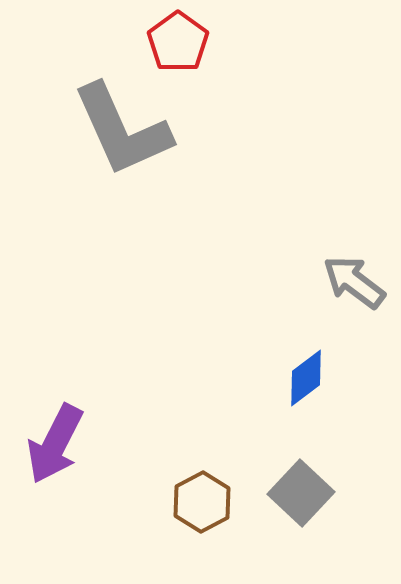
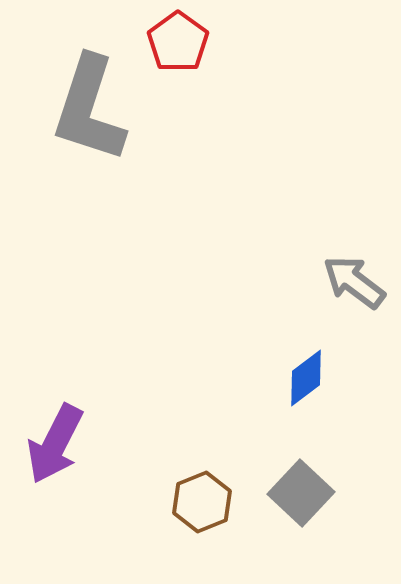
gray L-shape: moved 33 px left, 21 px up; rotated 42 degrees clockwise
brown hexagon: rotated 6 degrees clockwise
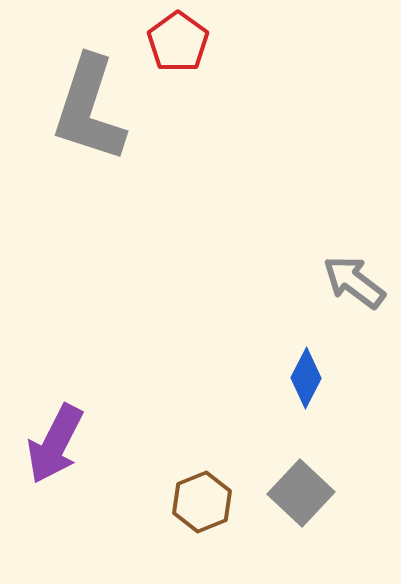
blue diamond: rotated 26 degrees counterclockwise
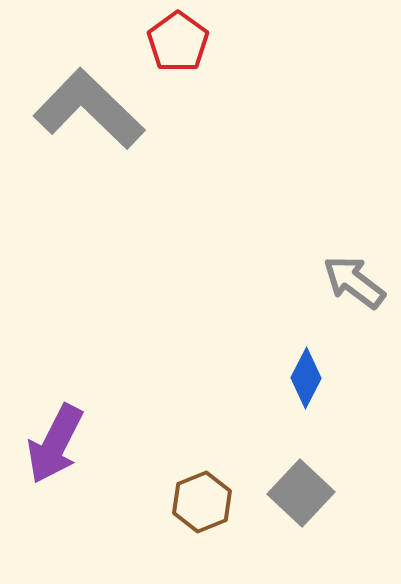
gray L-shape: rotated 116 degrees clockwise
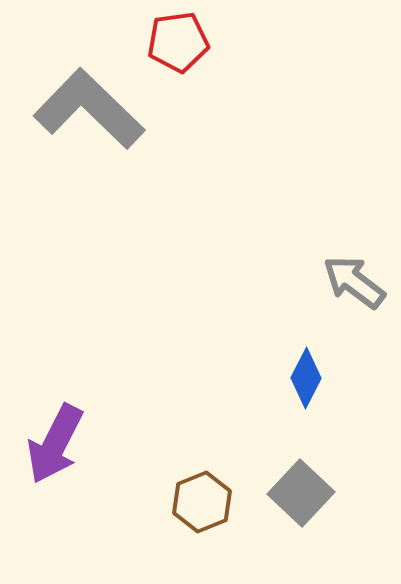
red pentagon: rotated 28 degrees clockwise
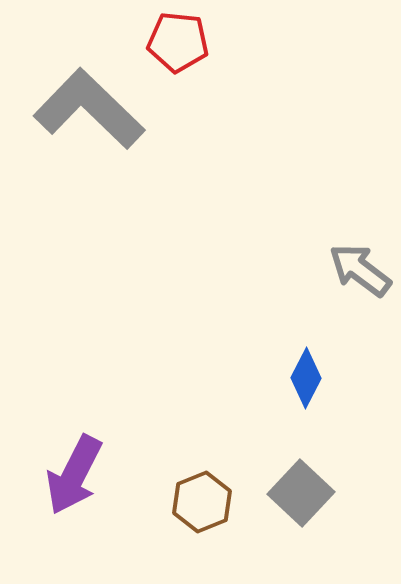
red pentagon: rotated 14 degrees clockwise
gray arrow: moved 6 px right, 12 px up
purple arrow: moved 19 px right, 31 px down
